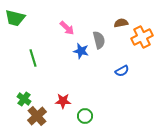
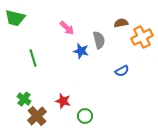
red star: rotated 14 degrees clockwise
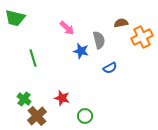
blue semicircle: moved 12 px left, 3 px up
red star: moved 1 px left, 3 px up
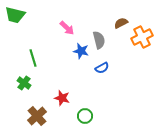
green trapezoid: moved 3 px up
brown semicircle: rotated 16 degrees counterclockwise
blue semicircle: moved 8 px left
green cross: moved 16 px up
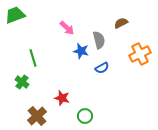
green trapezoid: rotated 145 degrees clockwise
orange cross: moved 2 px left, 17 px down
green cross: moved 2 px left, 1 px up
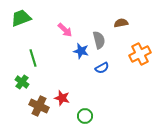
green trapezoid: moved 6 px right, 3 px down
brown semicircle: rotated 16 degrees clockwise
pink arrow: moved 2 px left, 2 px down
brown cross: moved 2 px right, 10 px up; rotated 24 degrees counterclockwise
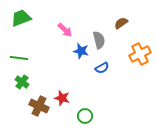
brown semicircle: rotated 24 degrees counterclockwise
green line: moved 14 px left; rotated 66 degrees counterclockwise
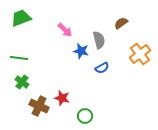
orange cross: rotated 10 degrees counterclockwise
